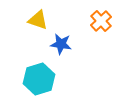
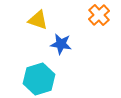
orange cross: moved 2 px left, 6 px up
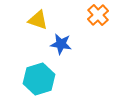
orange cross: moved 1 px left
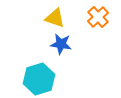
orange cross: moved 2 px down
yellow triangle: moved 17 px right, 2 px up
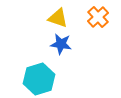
yellow triangle: moved 3 px right
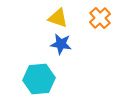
orange cross: moved 2 px right, 1 px down
cyan hexagon: rotated 12 degrees clockwise
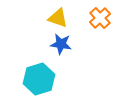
cyan hexagon: rotated 12 degrees counterclockwise
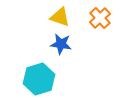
yellow triangle: moved 2 px right, 1 px up
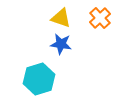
yellow triangle: moved 1 px right, 1 px down
